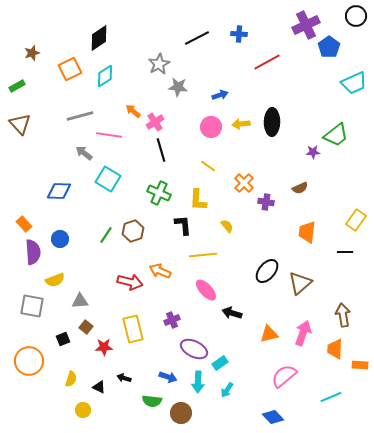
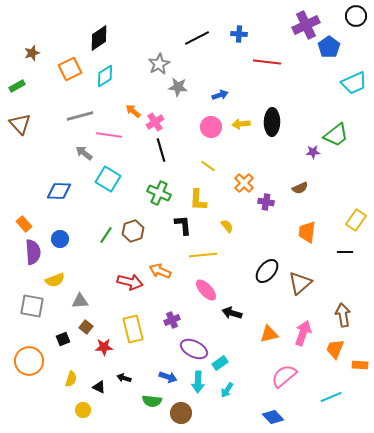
red line at (267, 62): rotated 36 degrees clockwise
orange trapezoid at (335, 349): rotated 20 degrees clockwise
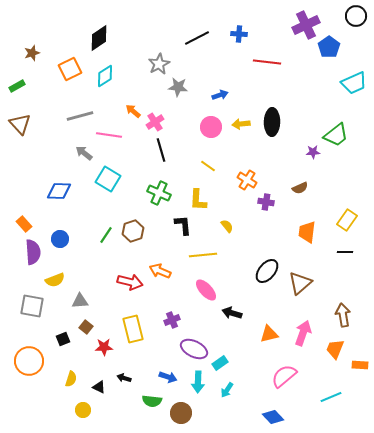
orange cross at (244, 183): moved 3 px right, 3 px up; rotated 12 degrees counterclockwise
yellow rectangle at (356, 220): moved 9 px left
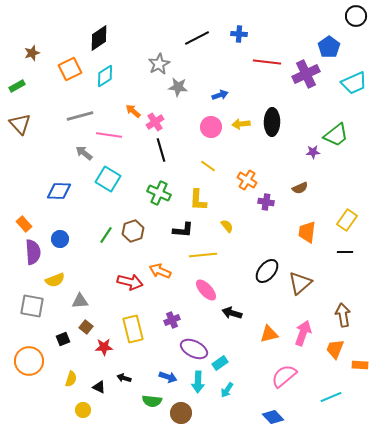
purple cross at (306, 25): moved 49 px down
black L-shape at (183, 225): moved 5 px down; rotated 100 degrees clockwise
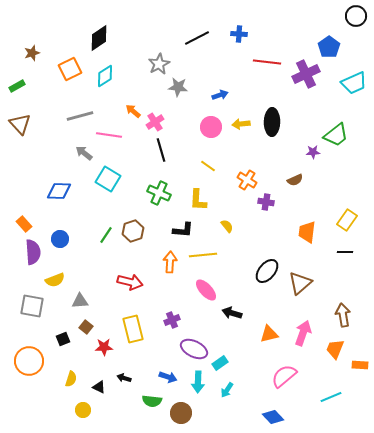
brown semicircle at (300, 188): moved 5 px left, 8 px up
orange arrow at (160, 271): moved 10 px right, 9 px up; rotated 70 degrees clockwise
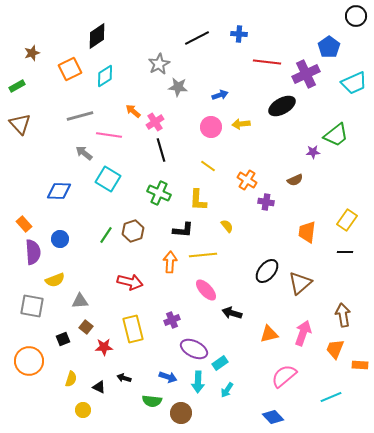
black diamond at (99, 38): moved 2 px left, 2 px up
black ellipse at (272, 122): moved 10 px right, 16 px up; rotated 60 degrees clockwise
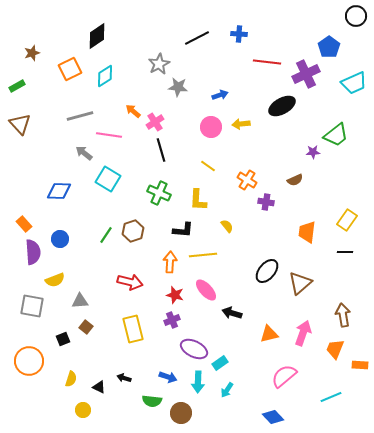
red star at (104, 347): moved 71 px right, 52 px up; rotated 18 degrees clockwise
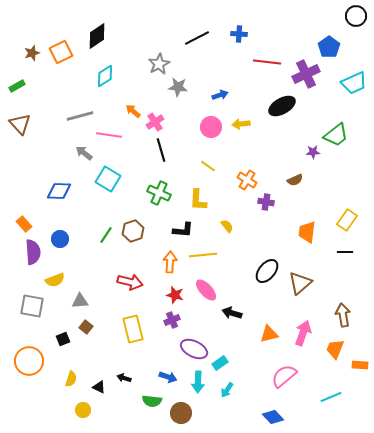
orange square at (70, 69): moved 9 px left, 17 px up
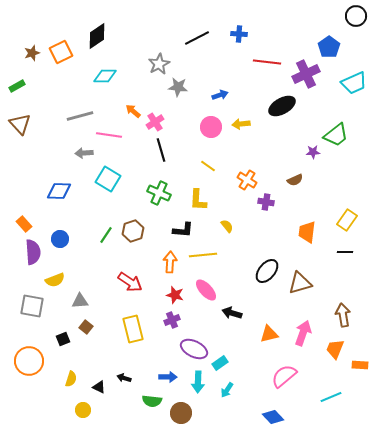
cyan diamond at (105, 76): rotated 35 degrees clockwise
gray arrow at (84, 153): rotated 42 degrees counterclockwise
red arrow at (130, 282): rotated 20 degrees clockwise
brown triangle at (300, 283): rotated 25 degrees clockwise
blue arrow at (168, 377): rotated 18 degrees counterclockwise
